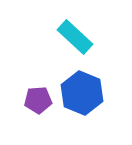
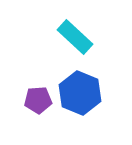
blue hexagon: moved 2 px left
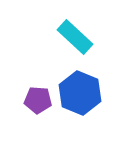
purple pentagon: rotated 8 degrees clockwise
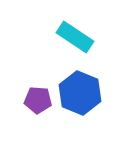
cyan rectangle: rotated 9 degrees counterclockwise
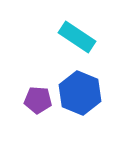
cyan rectangle: moved 2 px right
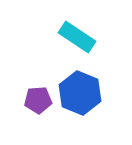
purple pentagon: rotated 8 degrees counterclockwise
